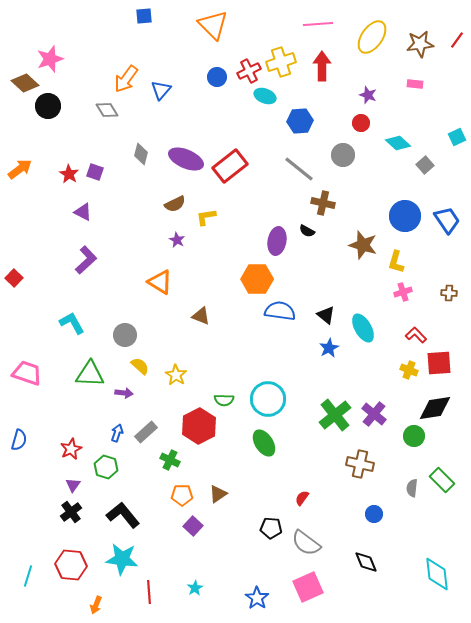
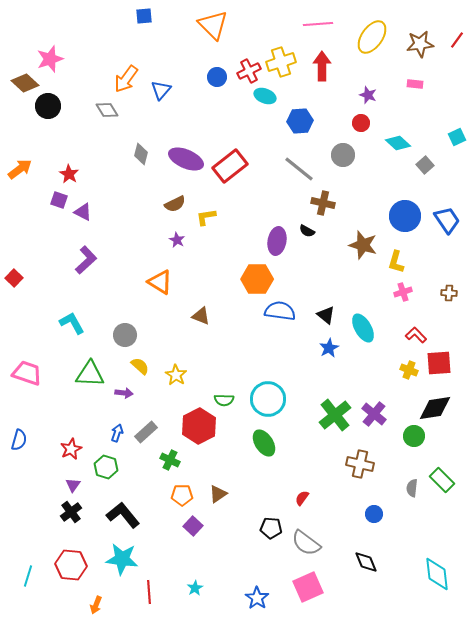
purple square at (95, 172): moved 36 px left, 28 px down
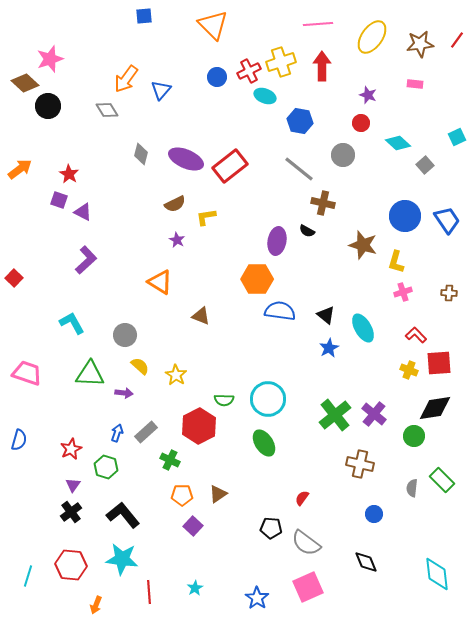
blue hexagon at (300, 121): rotated 15 degrees clockwise
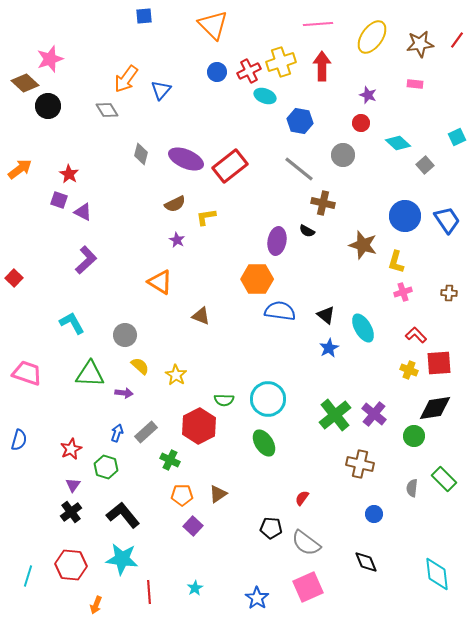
blue circle at (217, 77): moved 5 px up
green rectangle at (442, 480): moved 2 px right, 1 px up
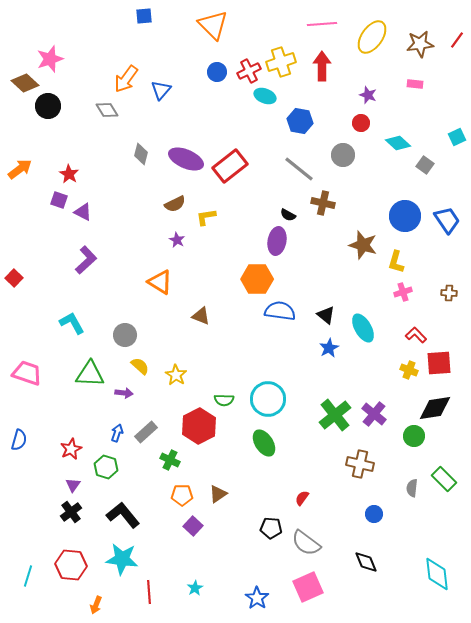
pink line at (318, 24): moved 4 px right
gray square at (425, 165): rotated 12 degrees counterclockwise
black semicircle at (307, 231): moved 19 px left, 16 px up
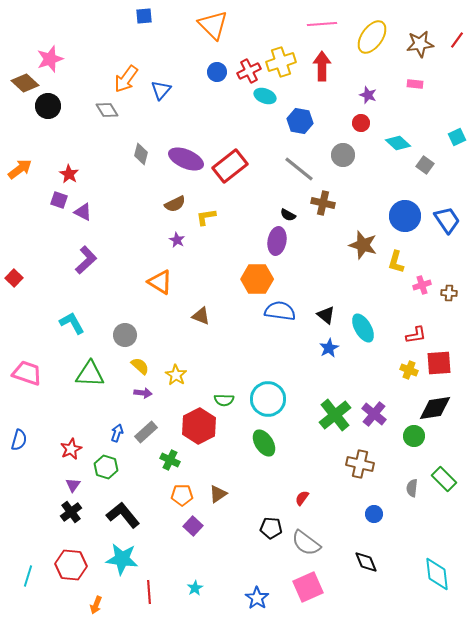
pink cross at (403, 292): moved 19 px right, 7 px up
red L-shape at (416, 335): rotated 125 degrees clockwise
purple arrow at (124, 393): moved 19 px right
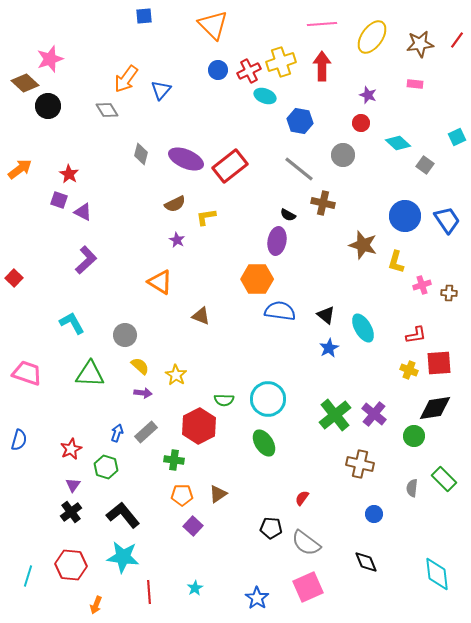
blue circle at (217, 72): moved 1 px right, 2 px up
green cross at (170, 460): moved 4 px right; rotated 18 degrees counterclockwise
cyan star at (122, 559): moved 1 px right, 2 px up
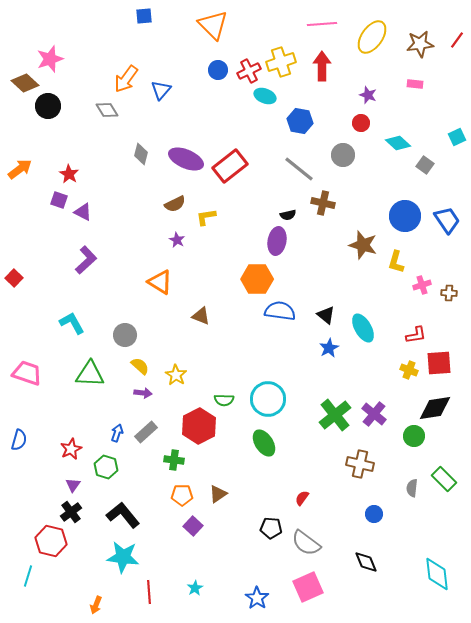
black semicircle at (288, 215): rotated 42 degrees counterclockwise
red hexagon at (71, 565): moved 20 px left, 24 px up; rotated 8 degrees clockwise
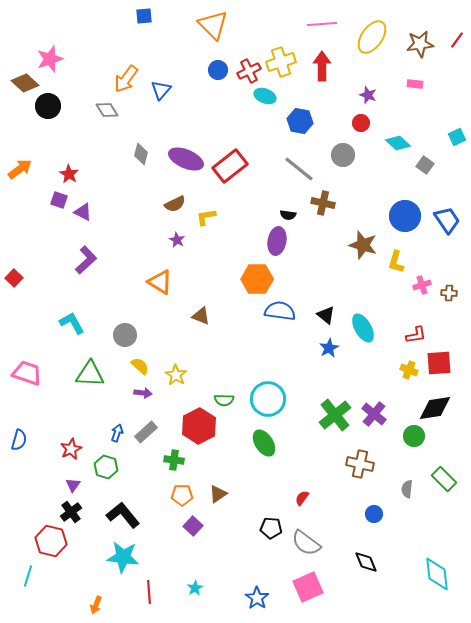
black semicircle at (288, 215): rotated 21 degrees clockwise
gray semicircle at (412, 488): moved 5 px left, 1 px down
